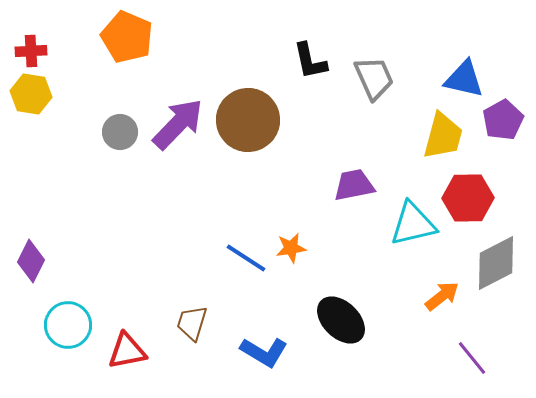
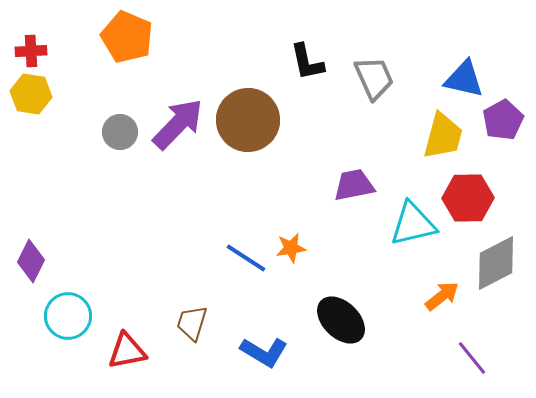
black L-shape: moved 3 px left, 1 px down
cyan circle: moved 9 px up
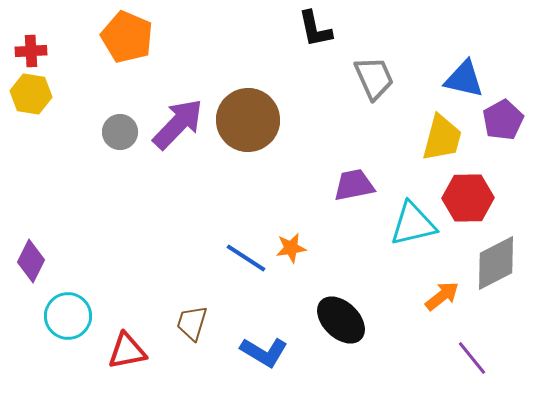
black L-shape: moved 8 px right, 33 px up
yellow trapezoid: moved 1 px left, 2 px down
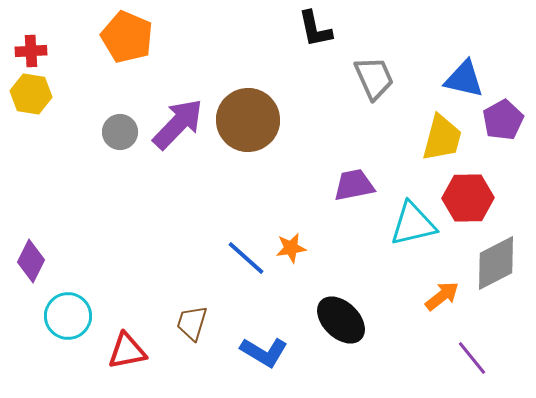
blue line: rotated 9 degrees clockwise
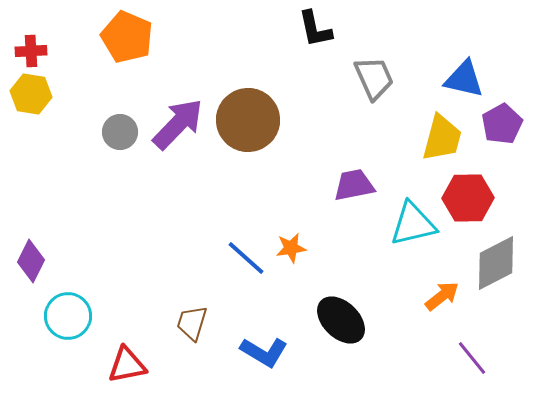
purple pentagon: moved 1 px left, 4 px down
red triangle: moved 14 px down
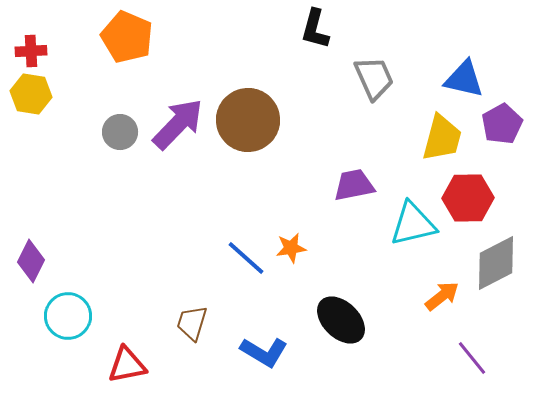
black L-shape: rotated 27 degrees clockwise
